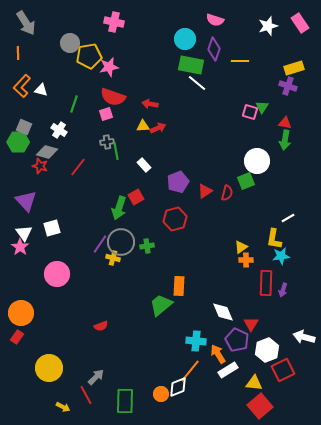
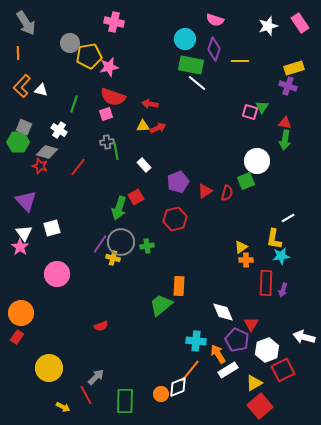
yellow triangle at (254, 383): rotated 36 degrees counterclockwise
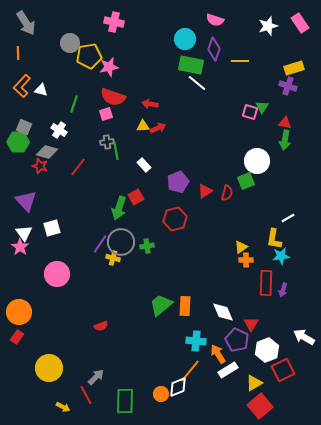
orange rectangle at (179, 286): moved 6 px right, 20 px down
orange circle at (21, 313): moved 2 px left, 1 px up
white arrow at (304, 337): rotated 15 degrees clockwise
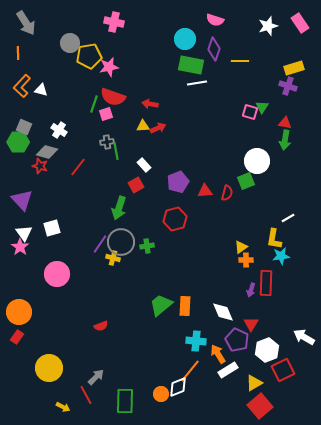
white line at (197, 83): rotated 48 degrees counterclockwise
green line at (74, 104): moved 20 px right
red triangle at (205, 191): rotated 28 degrees clockwise
red square at (136, 197): moved 12 px up
purple triangle at (26, 201): moved 4 px left, 1 px up
purple arrow at (283, 290): moved 32 px left
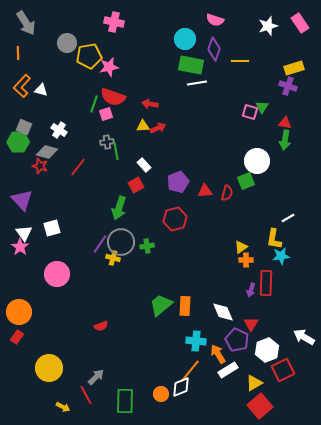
gray circle at (70, 43): moved 3 px left
white diamond at (178, 387): moved 3 px right
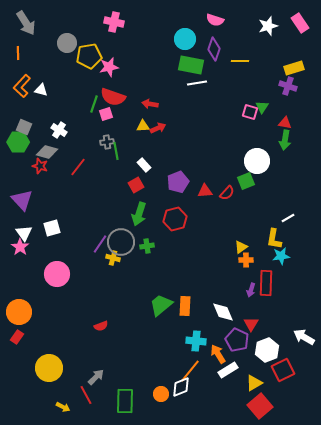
red semicircle at (227, 193): rotated 28 degrees clockwise
green arrow at (119, 208): moved 20 px right, 6 px down
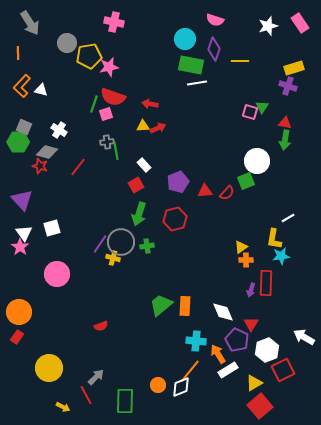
gray arrow at (26, 23): moved 4 px right
orange circle at (161, 394): moved 3 px left, 9 px up
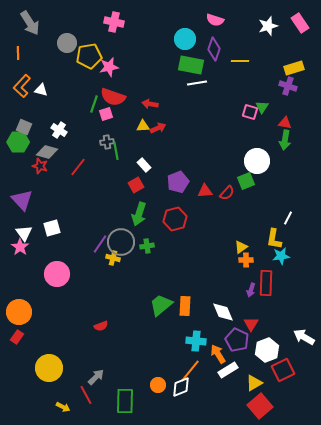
white line at (288, 218): rotated 32 degrees counterclockwise
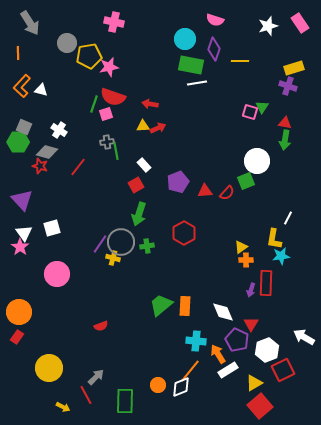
red hexagon at (175, 219): moved 9 px right, 14 px down; rotated 15 degrees counterclockwise
